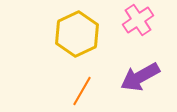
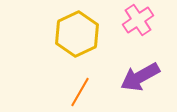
orange line: moved 2 px left, 1 px down
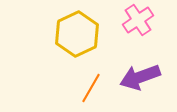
purple arrow: rotated 9 degrees clockwise
orange line: moved 11 px right, 4 px up
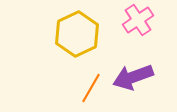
purple arrow: moved 7 px left
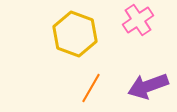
yellow hexagon: moved 2 px left; rotated 15 degrees counterclockwise
purple arrow: moved 15 px right, 9 px down
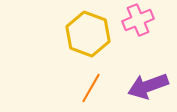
pink cross: rotated 12 degrees clockwise
yellow hexagon: moved 13 px right
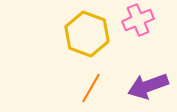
yellow hexagon: moved 1 px left
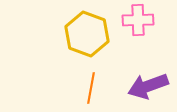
pink cross: rotated 20 degrees clockwise
orange line: rotated 20 degrees counterclockwise
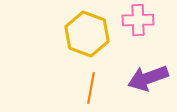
purple arrow: moved 8 px up
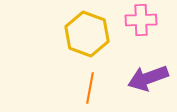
pink cross: moved 3 px right
orange line: moved 1 px left
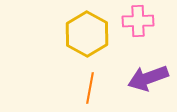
pink cross: moved 3 px left, 1 px down
yellow hexagon: rotated 9 degrees clockwise
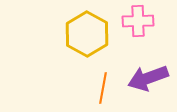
orange line: moved 13 px right
